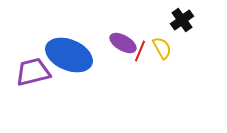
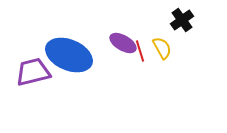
red line: rotated 40 degrees counterclockwise
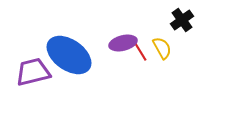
purple ellipse: rotated 44 degrees counterclockwise
red line: rotated 15 degrees counterclockwise
blue ellipse: rotated 12 degrees clockwise
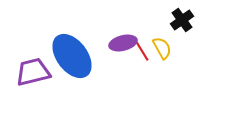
red line: moved 2 px right
blue ellipse: moved 3 px right, 1 px down; rotated 18 degrees clockwise
